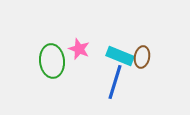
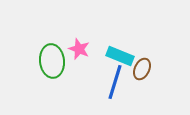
brown ellipse: moved 12 px down; rotated 15 degrees clockwise
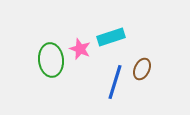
pink star: moved 1 px right
cyan rectangle: moved 9 px left, 19 px up; rotated 40 degrees counterclockwise
green ellipse: moved 1 px left, 1 px up
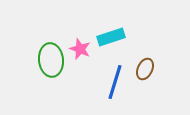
brown ellipse: moved 3 px right
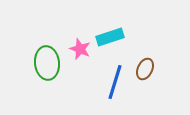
cyan rectangle: moved 1 px left
green ellipse: moved 4 px left, 3 px down
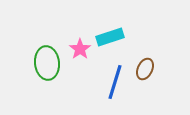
pink star: rotated 15 degrees clockwise
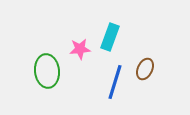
cyan rectangle: rotated 52 degrees counterclockwise
pink star: rotated 30 degrees clockwise
green ellipse: moved 8 px down
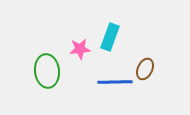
blue line: rotated 72 degrees clockwise
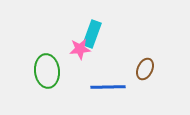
cyan rectangle: moved 18 px left, 3 px up
blue line: moved 7 px left, 5 px down
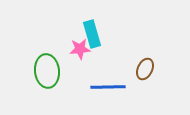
cyan rectangle: rotated 36 degrees counterclockwise
